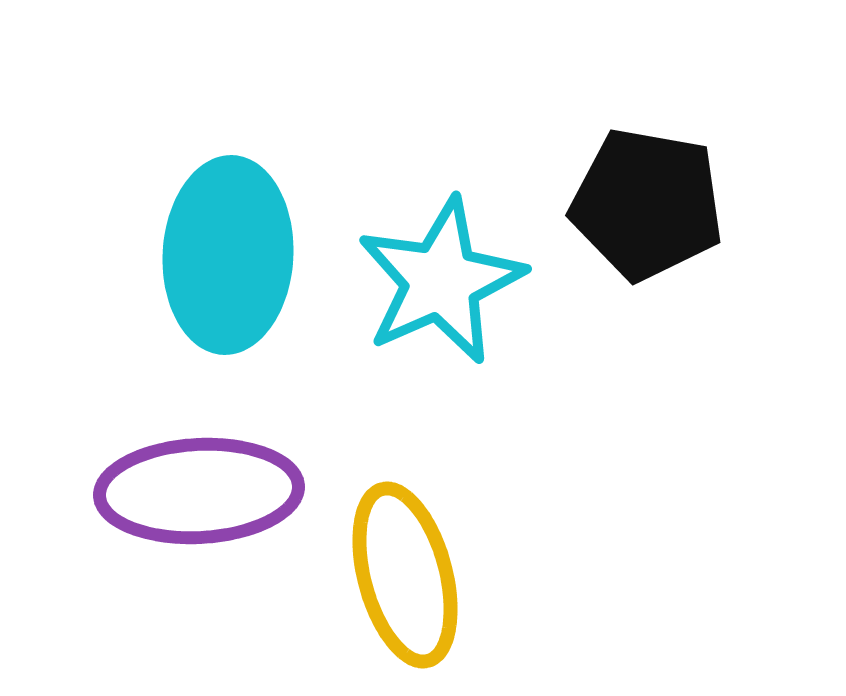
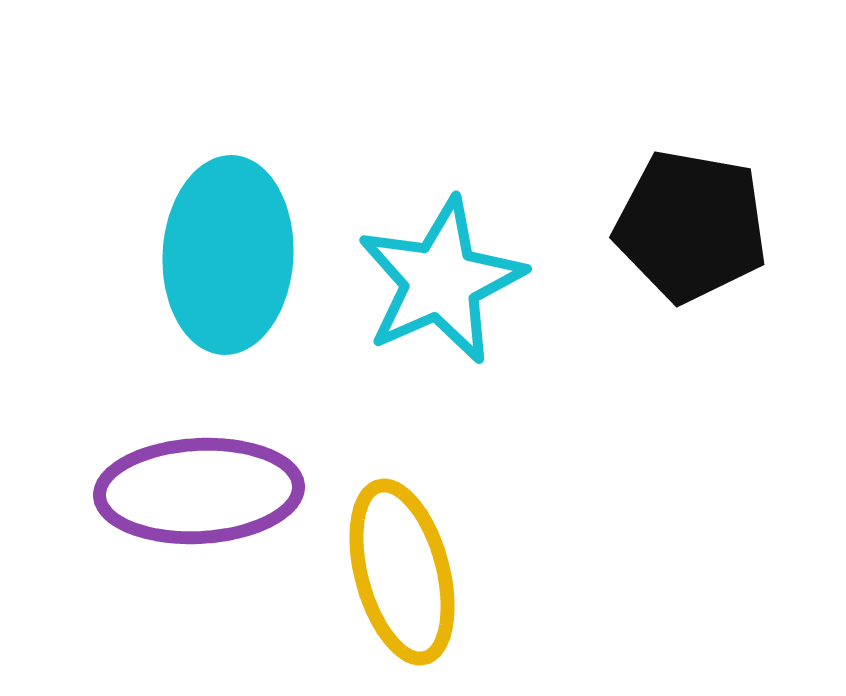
black pentagon: moved 44 px right, 22 px down
yellow ellipse: moved 3 px left, 3 px up
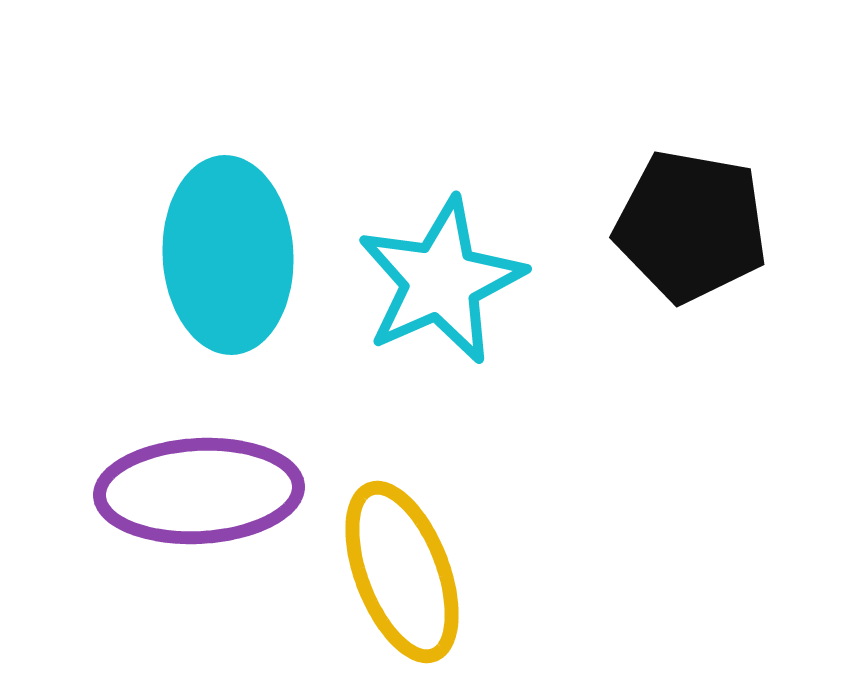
cyan ellipse: rotated 6 degrees counterclockwise
yellow ellipse: rotated 6 degrees counterclockwise
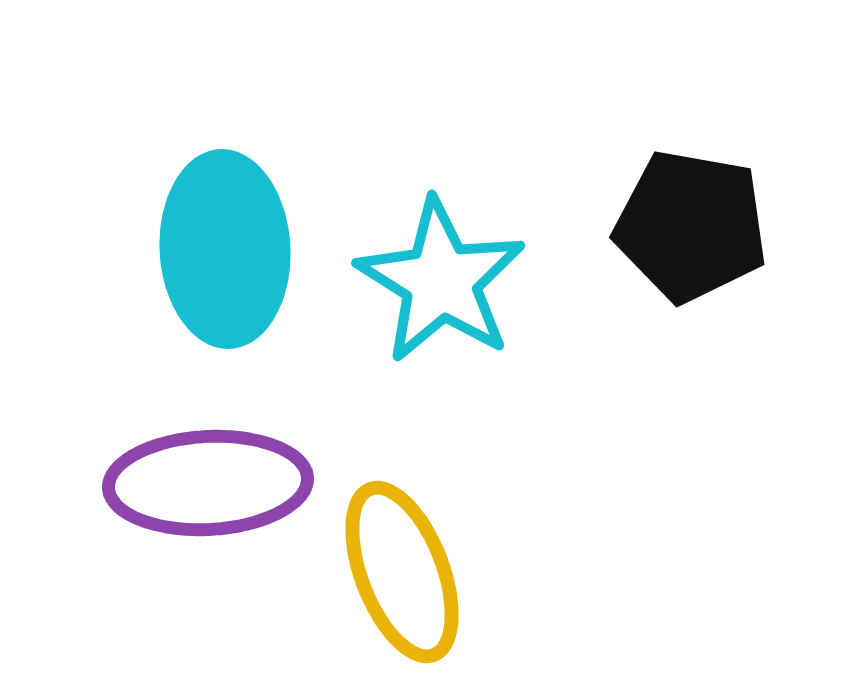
cyan ellipse: moved 3 px left, 6 px up
cyan star: rotated 16 degrees counterclockwise
purple ellipse: moved 9 px right, 8 px up
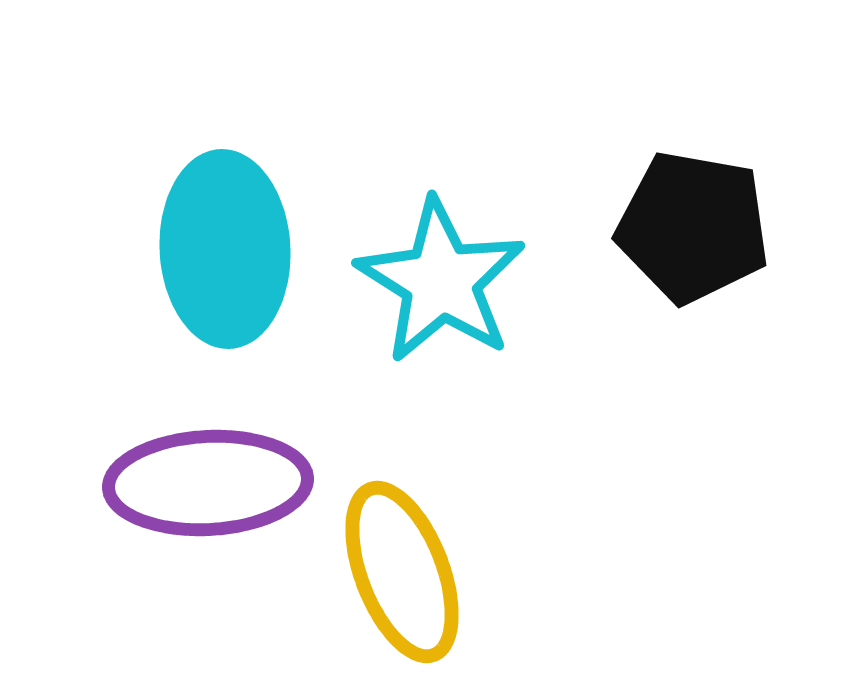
black pentagon: moved 2 px right, 1 px down
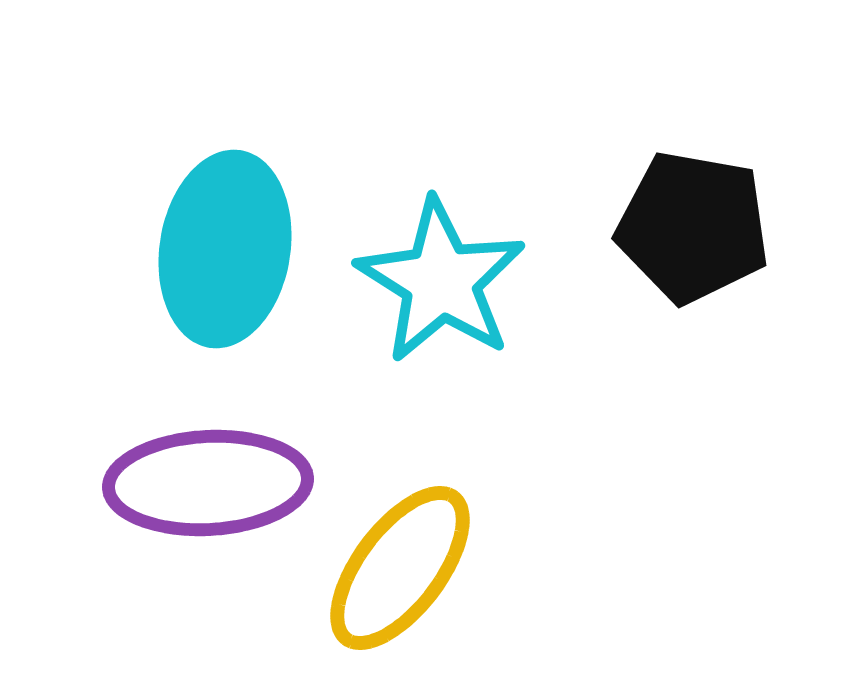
cyan ellipse: rotated 12 degrees clockwise
yellow ellipse: moved 2 px left, 4 px up; rotated 58 degrees clockwise
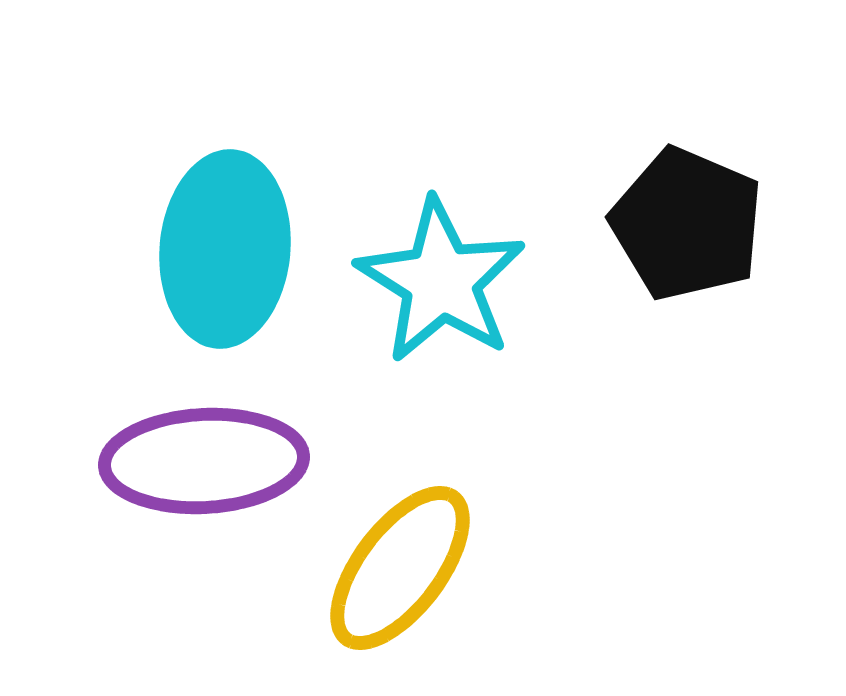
black pentagon: moved 6 px left, 3 px up; rotated 13 degrees clockwise
cyan ellipse: rotated 4 degrees counterclockwise
purple ellipse: moved 4 px left, 22 px up
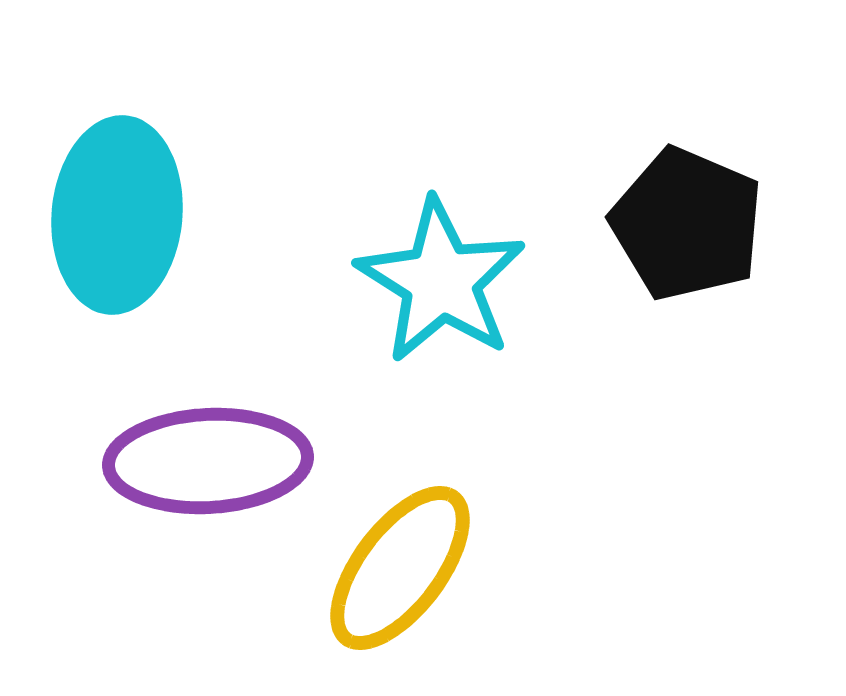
cyan ellipse: moved 108 px left, 34 px up
purple ellipse: moved 4 px right
